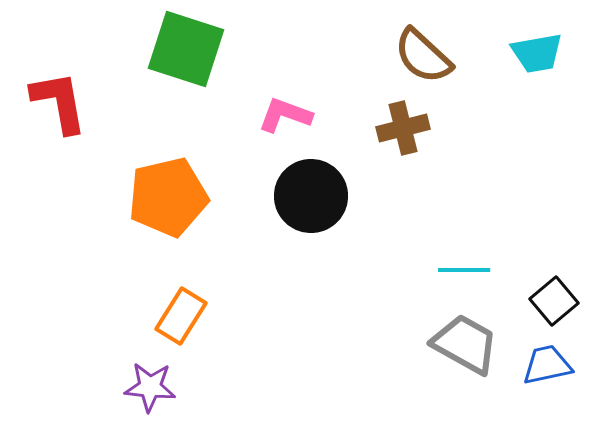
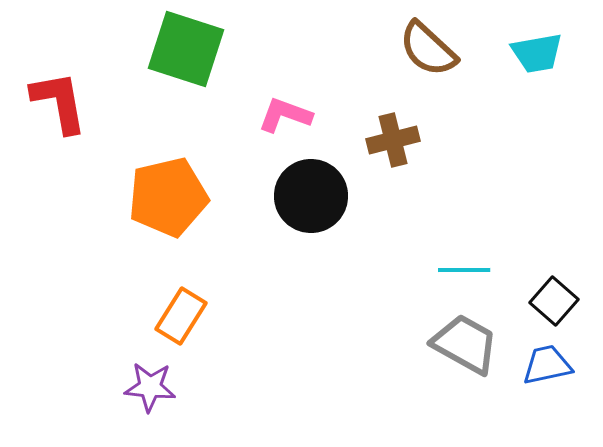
brown semicircle: moved 5 px right, 7 px up
brown cross: moved 10 px left, 12 px down
black square: rotated 9 degrees counterclockwise
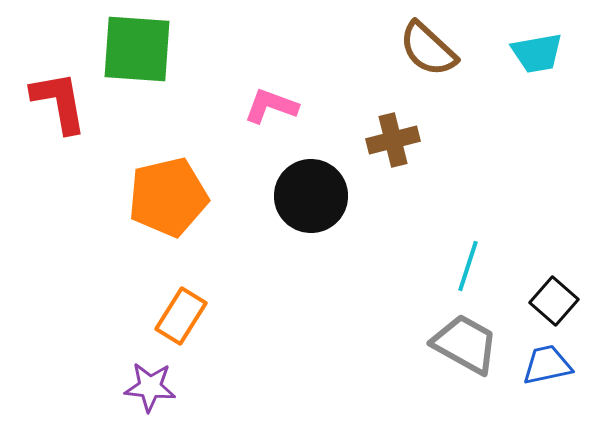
green square: moved 49 px left; rotated 14 degrees counterclockwise
pink L-shape: moved 14 px left, 9 px up
cyan line: moved 4 px right, 4 px up; rotated 72 degrees counterclockwise
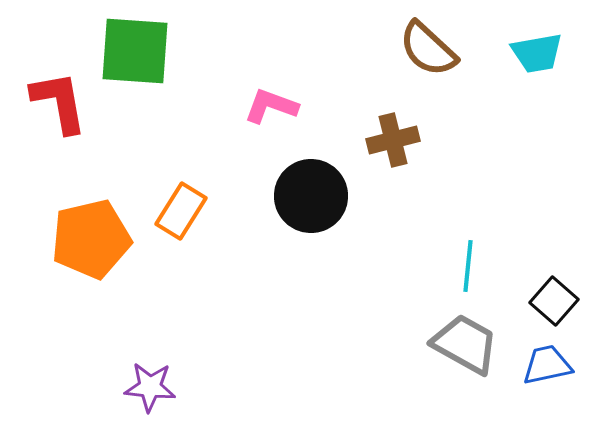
green square: moved 2 px left, 2 px down
orange pentagon: moved 77 px left, 42 px down
cyan line: rotated 12 degrees counterclockwise
orange rectangle: moved 105 px up
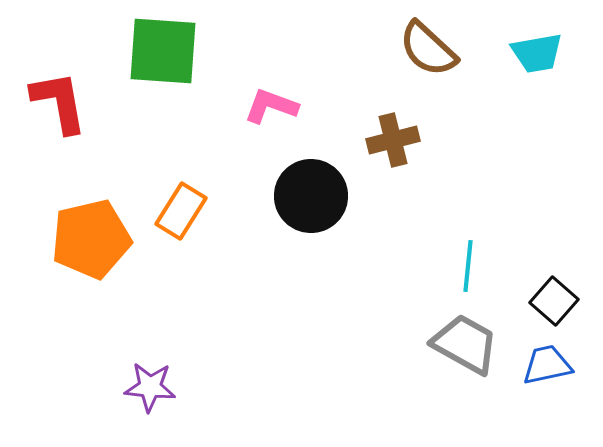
green square: moved 28 px right
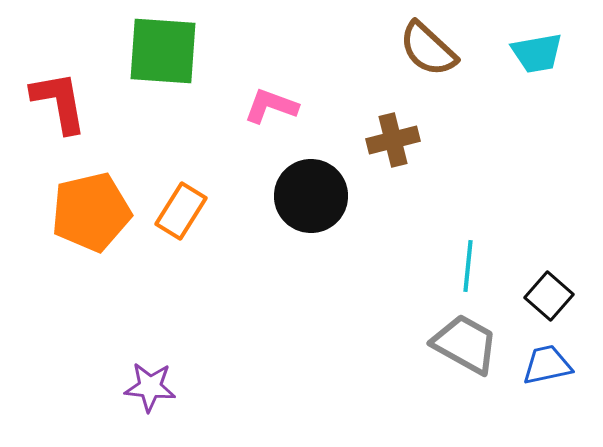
orange pentagon: moved 27 px up
black square: moved 5 px left, 5 px up
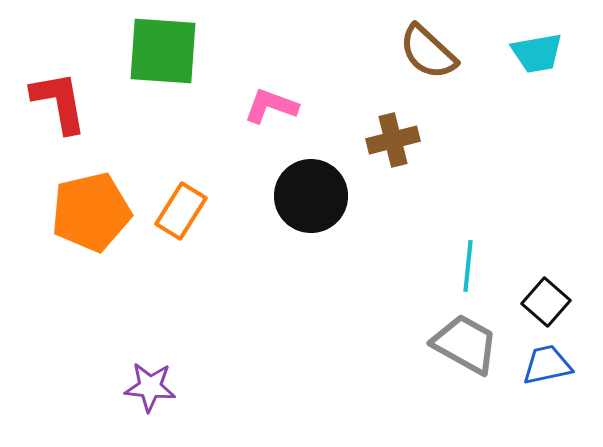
brown semicircle: moved 3 px down
black square: moved 3 px left, 6 px down
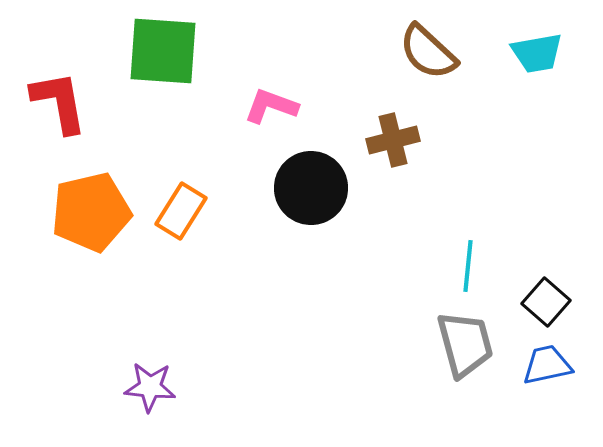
black circle: moved 8 px up
gray trapezoid: rotated 46 degrees clockwise
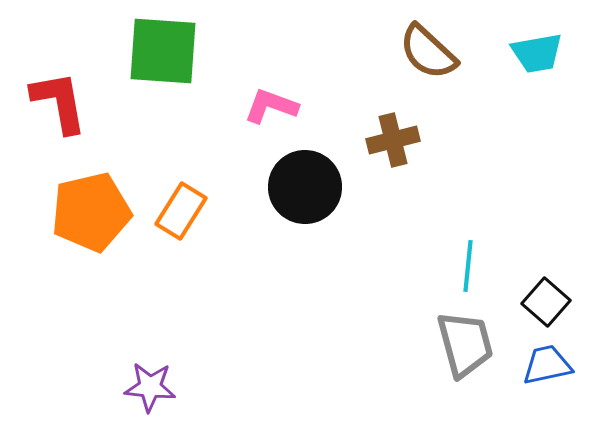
black circle: moved 6 px left, 1 px up
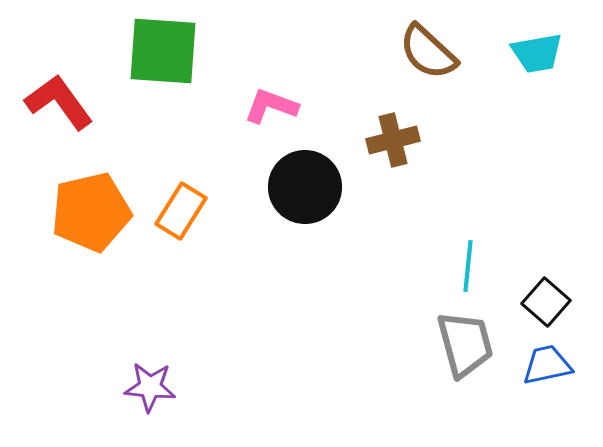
red L-shape: rotated 26 degrees counterclockwise
